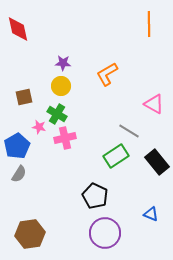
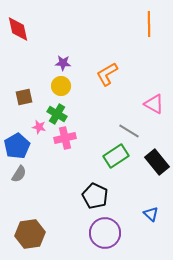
blue triangle: rotated 21 degrees clockwise
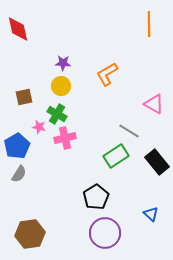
black pentagon: moved 1 px right, 1 px down; rotated 15 degrees clockwise
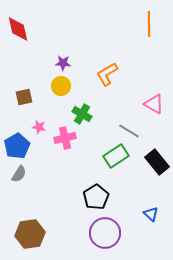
green cross: moved 25 px right
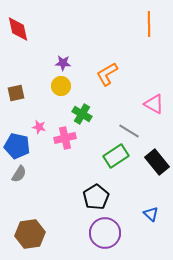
brown square: moved 8 px left, 4 px up
blue pentagon: rotated 30 degrees counterclockwise
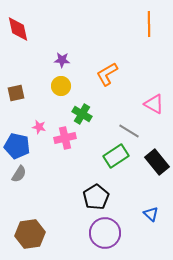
purple star: moved 1 px left, 3 px up
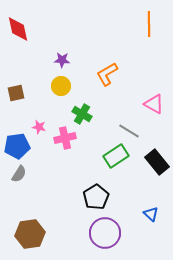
blue pentagon: rotated 20 degrees counterclockwise
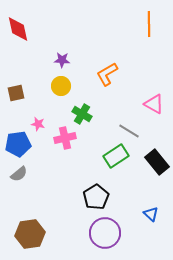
pink star: moved 1 px left, 3 px up
blue pentagon: moved 1 px right, 2 px up
gray semicircle: rotated 18 degrees clockwise
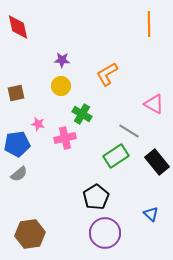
red diamond: moved 2 px up
blue pentagon: moved 1 px left
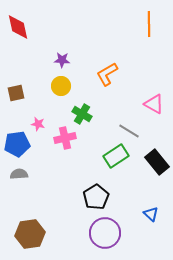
gray semicircle: rotated 144 degrees counterclockwise
